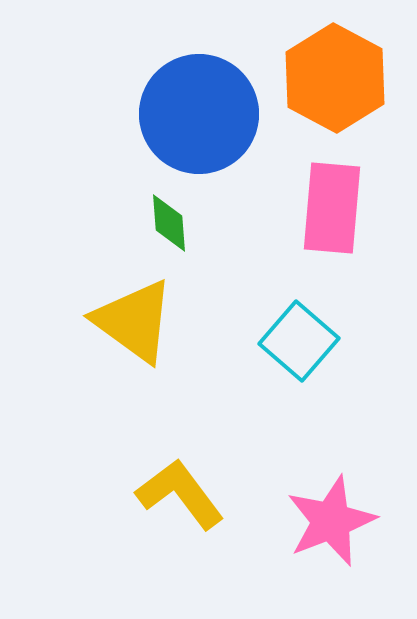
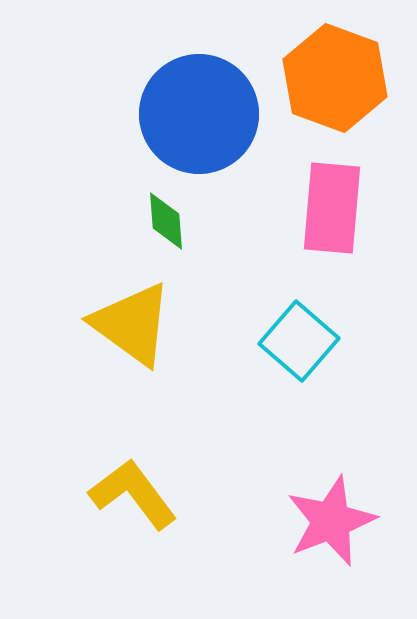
orange hexagon: rotated 8 degrees counterclockwise
green diamond: moved 3 px left, 2 px up
yellow triangle: moved 2 px left, 3 px down
yellow L-shape: moved 47 px left
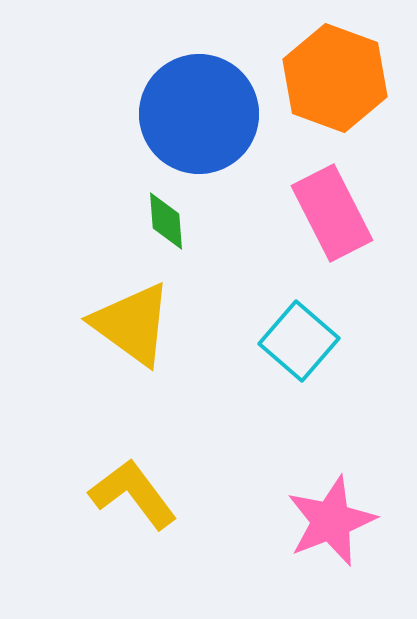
pink rectangle: moved 5 px down; rotated 32 degrees counterclockwise
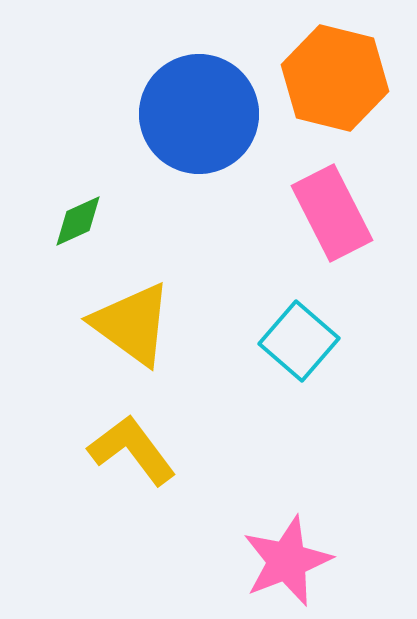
orange hexagon: rotated 6 degrees counterclockwise
green diamond: moved 88 px left; rotated 70 degrees clockwise
yellow L-shape: moved 1 px left, 44 px up
pink star: moved 44 px left, 40 px down
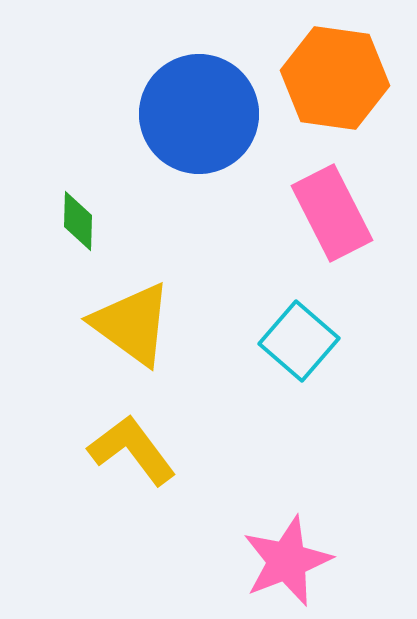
orange hexagon: rotated 6 degrees counterclockwise
green diamond: rotated 64 degrees counterclockwise
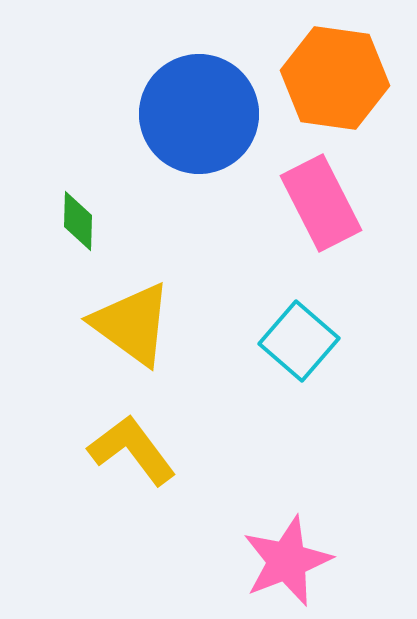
pink rectangle: moved 11 px left, 10 px up
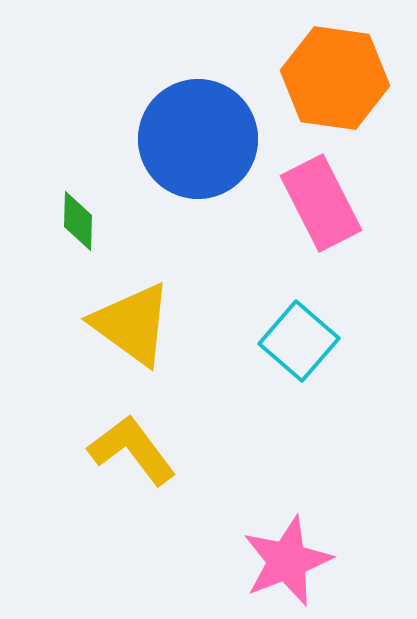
blue circle: moved 1 px left, 25 px down
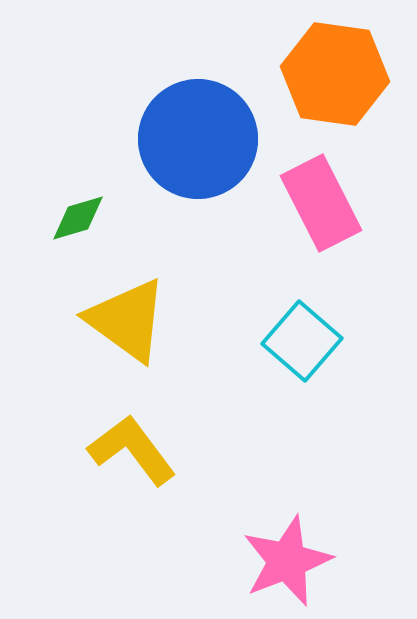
orange hexagon: moved 4 px up
green diamond: moved 3 px up; rotated 72 degrees clockwise
yellow triangle: moved 5 px left, 4 px up
cyan square: moved 3 px right
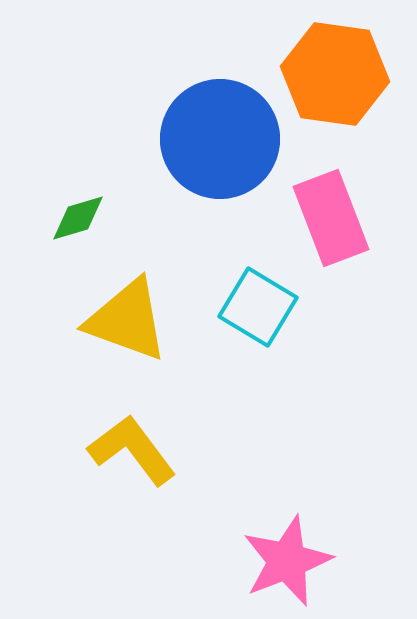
blue circle: moved 22 px right
pink rectangle: moved 10 px right, 15 px down; rotated 6 degrees clockwise
yellow triangle: rotated 16 degrees counterclockwise
cyan square: moved 44 px left, 34 px up; rotated 10 degrees counterclockwise
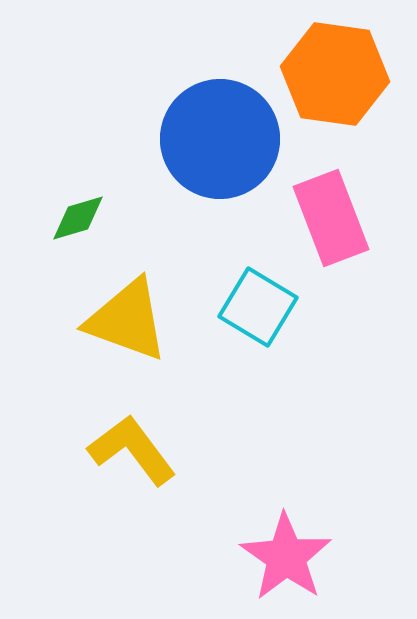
pink star: moved 1 px left, 4 px up; rotated 16 degrees counterclockwise
